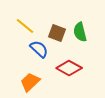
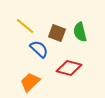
red diamond: rotated 15 degrees counterclockwise
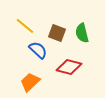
green semicircle: moved 2 px right, 1 px down
blue semicircle: moved 1 px left, 1 px down
red diamond: moved 1 px up
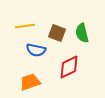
yellow line: rotated 48 degrees counterclockwise
blue semicircle: moved 2 px left; rotated 150 degrees clockwise
red diamond: rotated 40 degrees counterclockwise
orange trapezoid: rotated 25 degrees clockwise
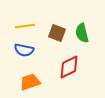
blue semicircle: moved 12 px left
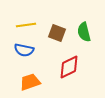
yellow line: moved 1 px right, 1 px up
green semicircle: moved 2 px right, 1 px up
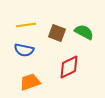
green semicircle: rotated 132 degrees clockwise
